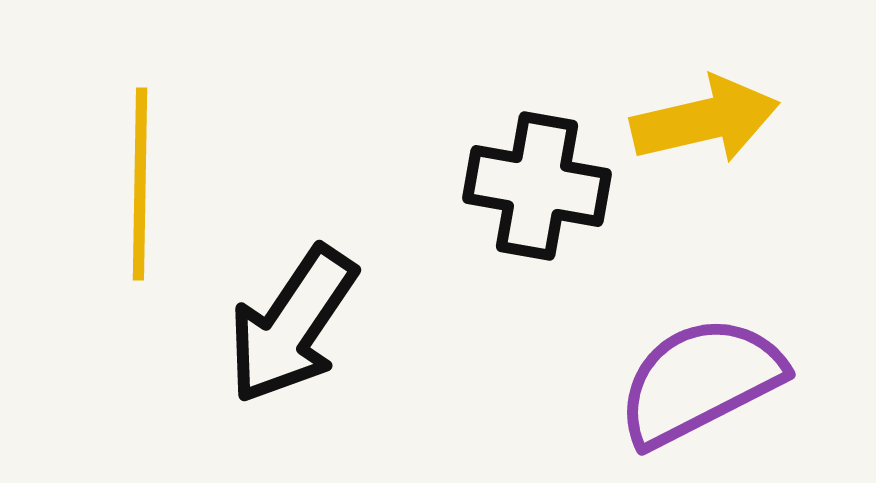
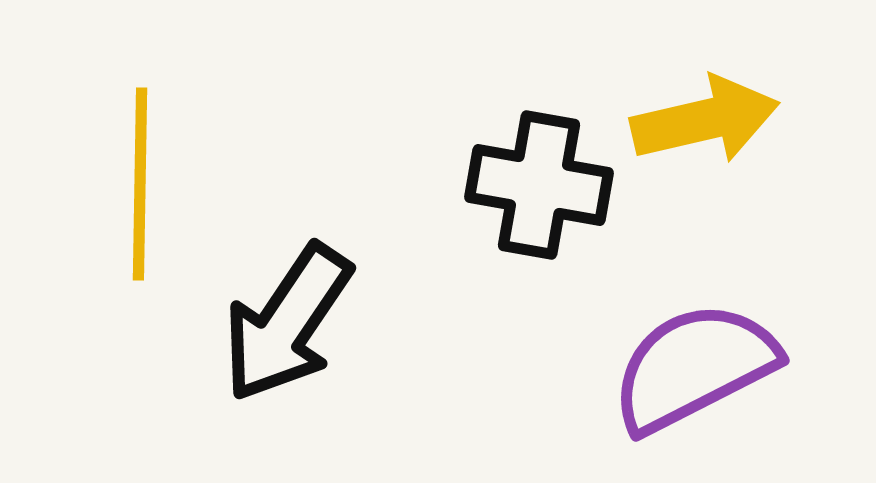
black cross: moved 2 px right, 1 px up
black arrow: moved 5 px left, 2 px up
purple semicircle: moved 6 px left, 14 px up
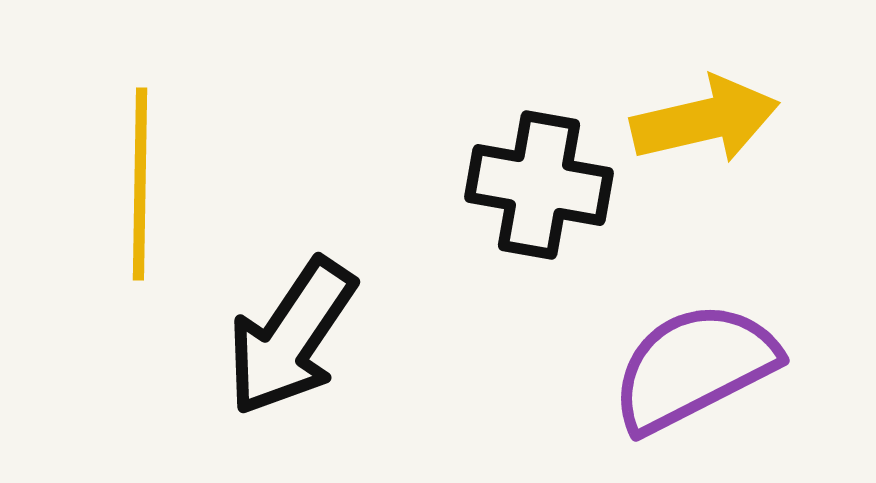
black arrow: moved 4 px right, 14 px down
